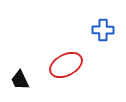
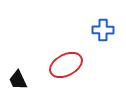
black trapezoid: moved 2 px left
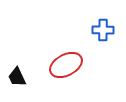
black trapezoid: moved 1 px left, 3 px up
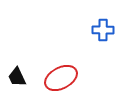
red ellipse: moved 5 px left, 13 px down
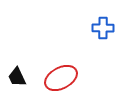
blue cross: moved 2 px up
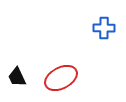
blue cross: moved 1 px right
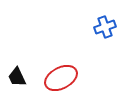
blue cross: moved 1 px right, 1 px up; rotated 20 degrees counterclockwise
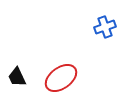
red ellipse: rotated 8 degrees counterclockwise
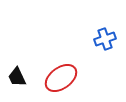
blue cross: moved 12 px down
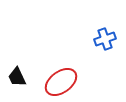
red ellipse: moved 4 px down
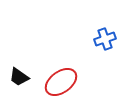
black trapezoid: moved 2 px right; rotated 30 degrees counterclockwise
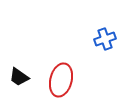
red ellipse: moved 2 px up; rotated 40 degrees counterclockwise
